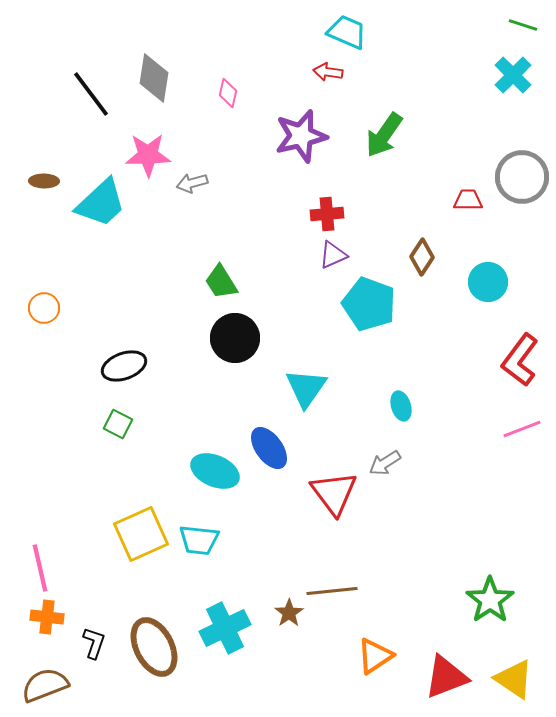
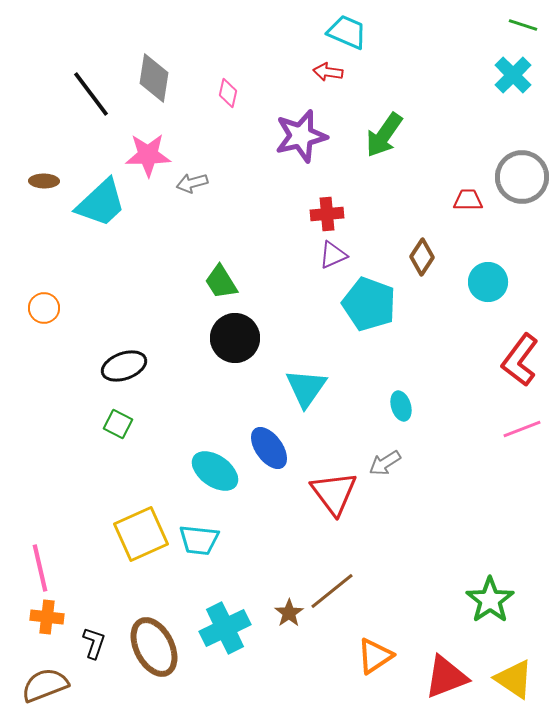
cyan ellipse at (215, 471): rotated 12 degrees clockwise
brown line at (332, 591): rotated 33 degrees counterclockwise
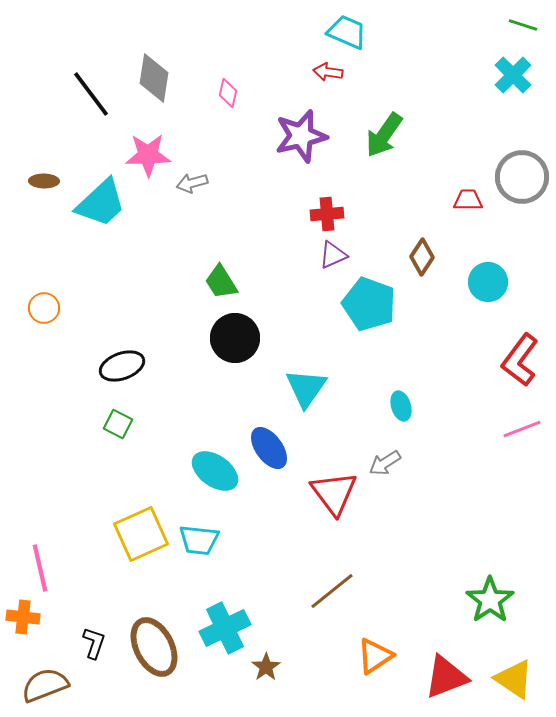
black ellipse at (124, 366): moved 2 px left
brown star at (289, 613): moved 23 px left, 54 px down
orange cross at (47, 617): moved 24 px left
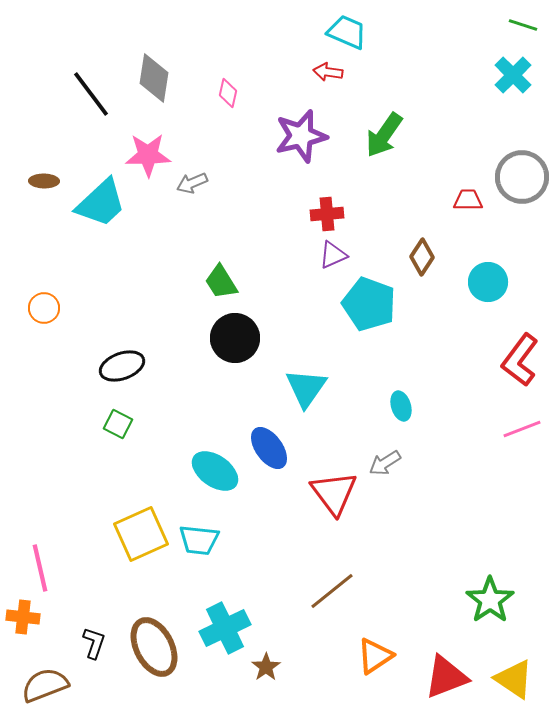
gray arrow at (192, 183): rotated 8 degrees counterclockwise
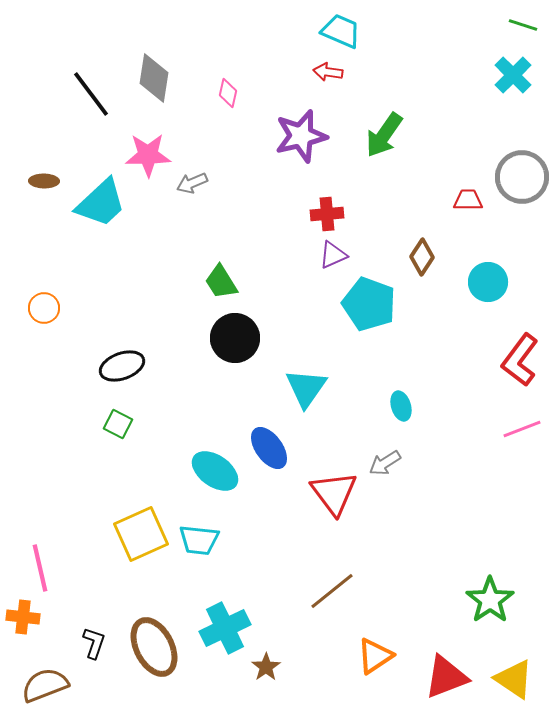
cyan trapezoid at (347, 32): moved 6 px left, 1 px up
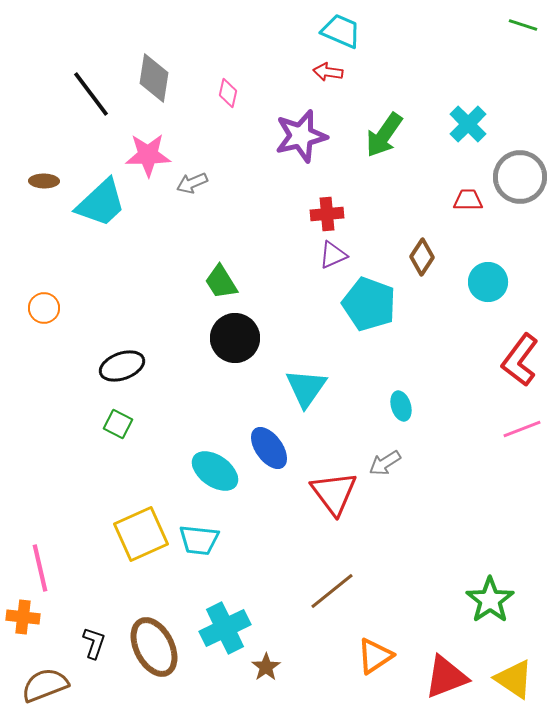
cyan cross at (513, 75): moved 45 px left, 49 px down
gray circle at (522, 177): moved 2 px left
